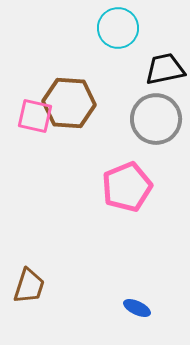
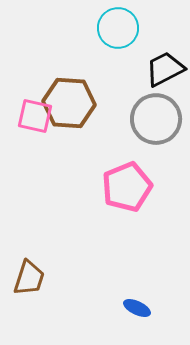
black trapezoid: rotated 15 degrees counterclockwise
brown trapezoid: moved 8 px up
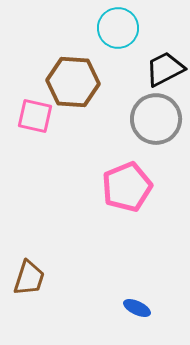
brown hexagon: moved 4 px right, 21 px up
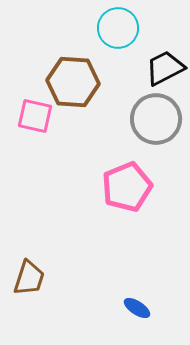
black trapezoid: moved 1 px up
blue ellipse: rotated 8 degrees clockwise
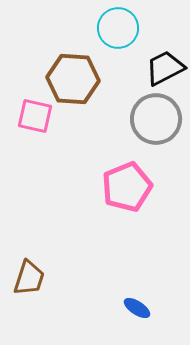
brown hexagon: moved 3 px up
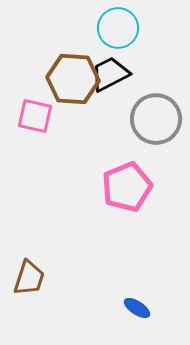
black trapezoid: moved 55 px left, 6 px down
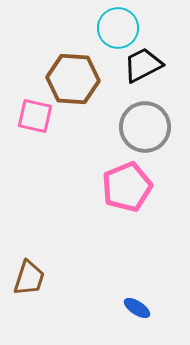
black trapezoid: moved 33 px right, 9 px up
gray circle: moved 11 px left, 8 px down
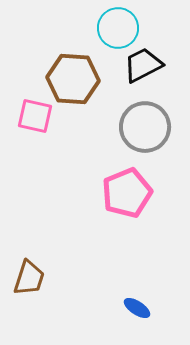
pink pentagon: moved 6 px down
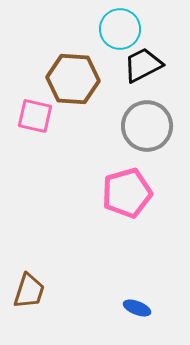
cyan circle: moved 2 px right, 1 px down
gray circle: moved 2 px right, 1 px up
pink pentagon: rotated 6 degrees clockwise
brown trapezoid: moved 13 px down
blue ellipse: rotated 12 degrees counterclockwise
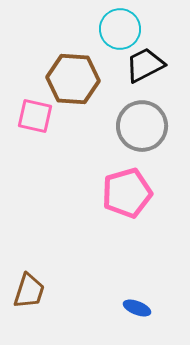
black trapezoid: moved 2 px right
gray circle: moved 5 px left
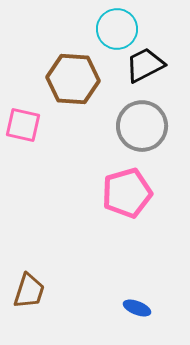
cyan circle: moved 3 px left
pink square: moved 12 px left, 9 px down
